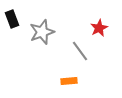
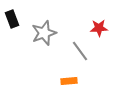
red star: rotated 24 degrees clockwise
gray star: moved 2 px right, 1 px down
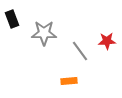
red star: moved 8 px right, 13 px down
gray star: rotated 20 degrees clockwise
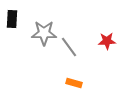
black rectangle: rotated 24 degrees clockwise
gray line: moved 11 px left, 4 px up
orange rectangle: moved 5 px right, 2 px down; rotated 21 degrees clockwise
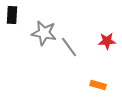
black rectangle: moved 4 px up
gray star: rotated 10 degrees clockwise
orange rectangle: moved 24 px right, 2 px down
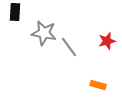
black rectangle: moved 3 px right, 3 px up
red star: rotated 12 degrees counterclockwise
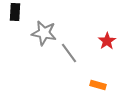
red star: rotated 18 degrees counterclockwise
gray line: moved 6 px down
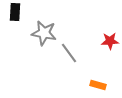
red star: moved 3 px right; rotated 30 degrees clockwise
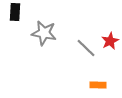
red star: rotated 24 degrees counterclockwise
gray line: moved 17 px right, 5 px up; rotated 10 degrees counterclockwise
orange rectangle: rotated 14 degrees counterclockwise
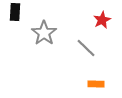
gray star: rotated 25 degrees clockwise
red star: moved 8 px left, 21 px up
orange rectangle: moved 2 px left, 1 px up
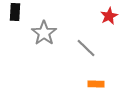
red star: moved 7 px right, 4 px up
